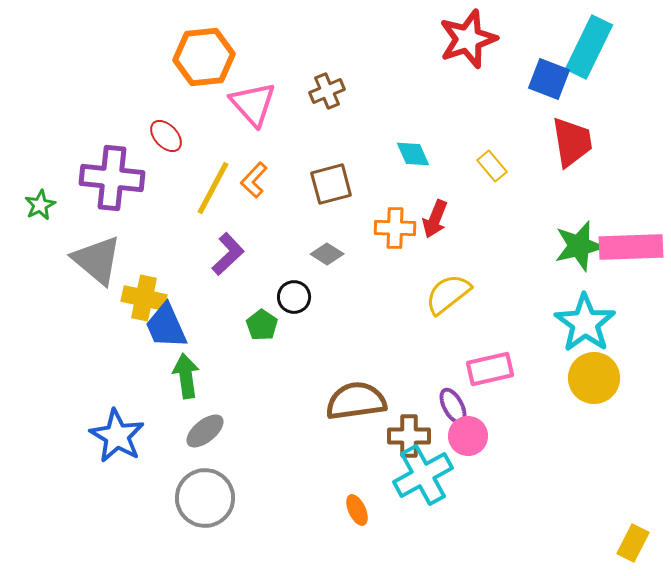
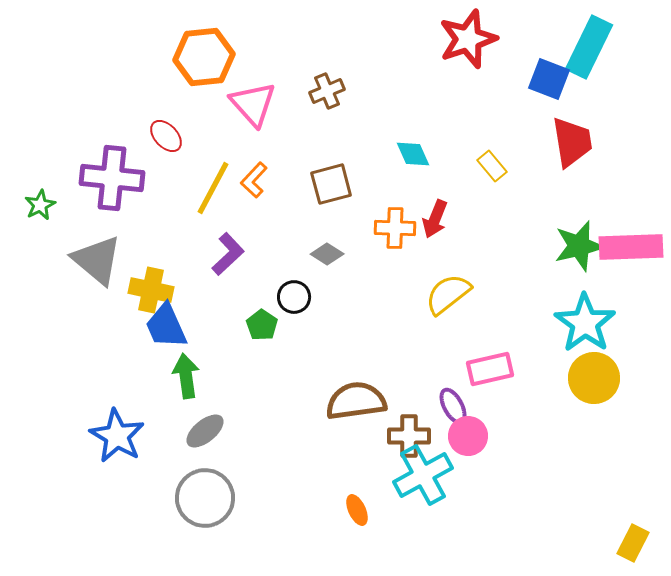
yellow cross at (144, 298): moved 7 px right, 8 px up
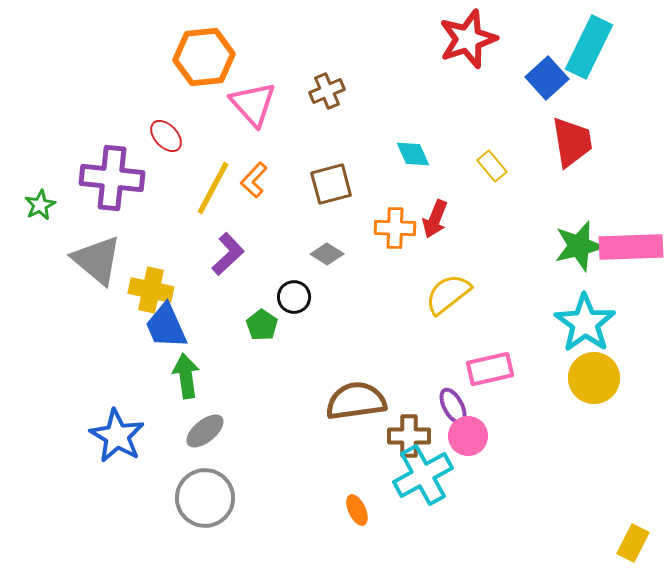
blue square at (549, 79): moved 2 px left, 1 px up; rotated 27 degrees clockwise
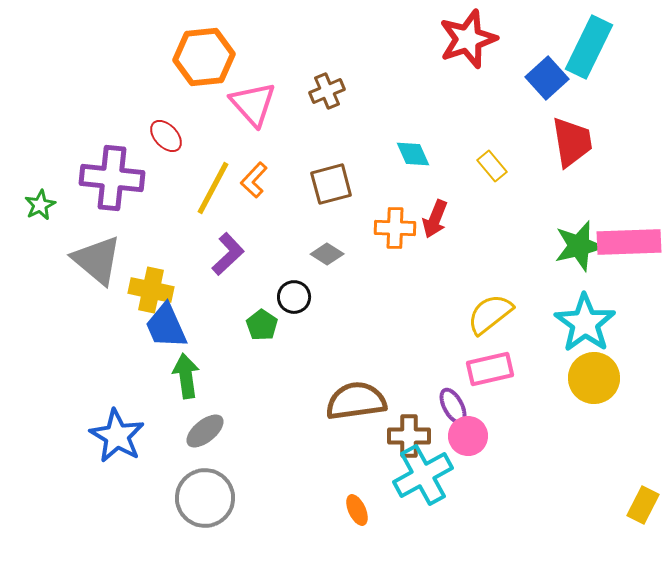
pink rectangle at (631, 247): moved 2 px left, 5 px up
yellow semicircle at (448, 294): moved 42 px right, 20 px down
yellow rectangle at (633, 543): moved 10 px right, 38 px up
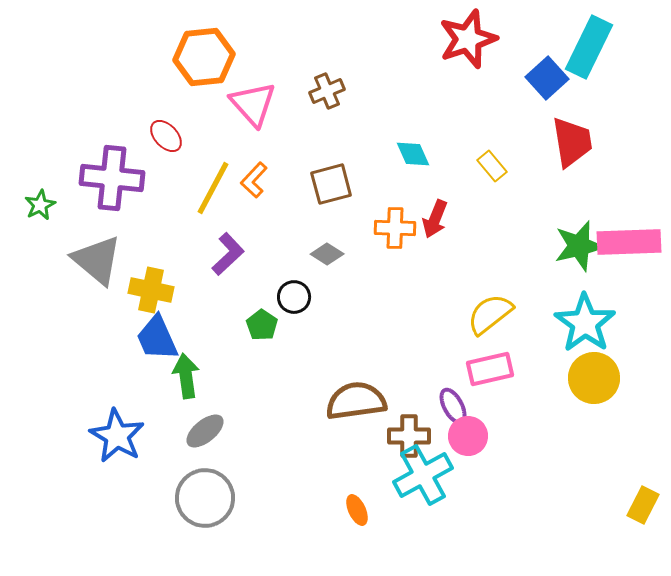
blue trapezoid at (166, 326): moved 9 px left, 12 px down
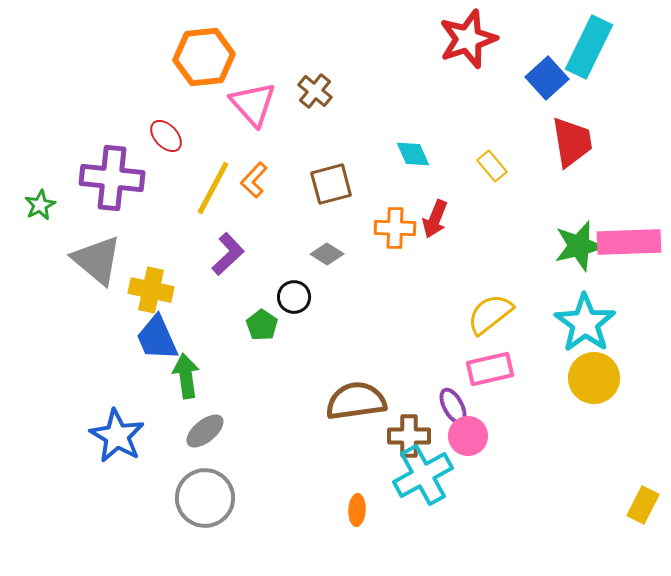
brown cross at (327, 91): moved 12 px left; rotated 28 degrees counterclockwise
orange ellipse at (357, 510): rotated 28 degrees clockwise
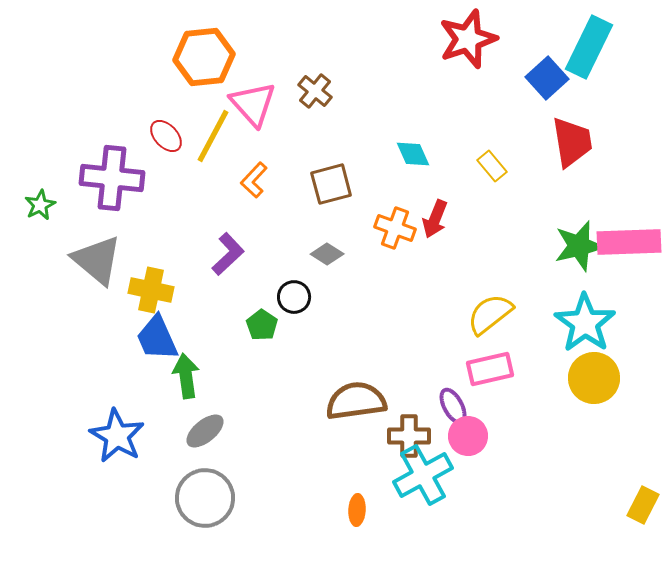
yellow line at (213, 188): moved 52 px up
orange cross at (395, 228): rotated 18 degrees clockwise
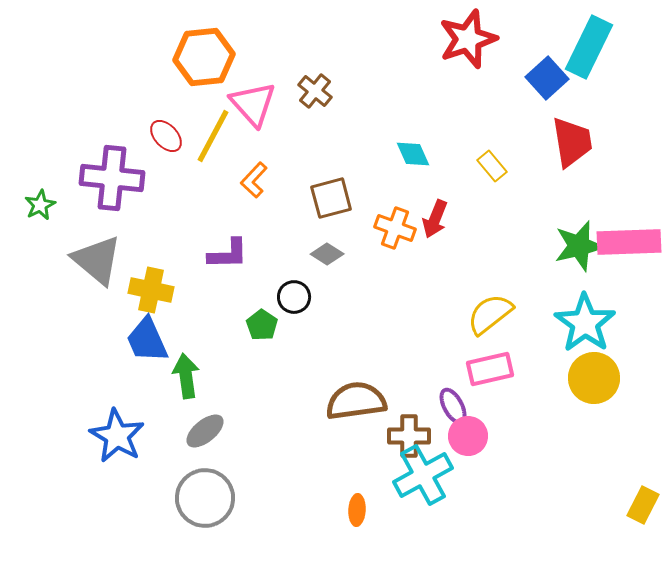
brown square at (331, 184): moved 14 px down
purple L-shape at (228, 254): rotated 42 degrees clockwise
blue trapezoid at (157, 338): moved 10 px left, 2 px down
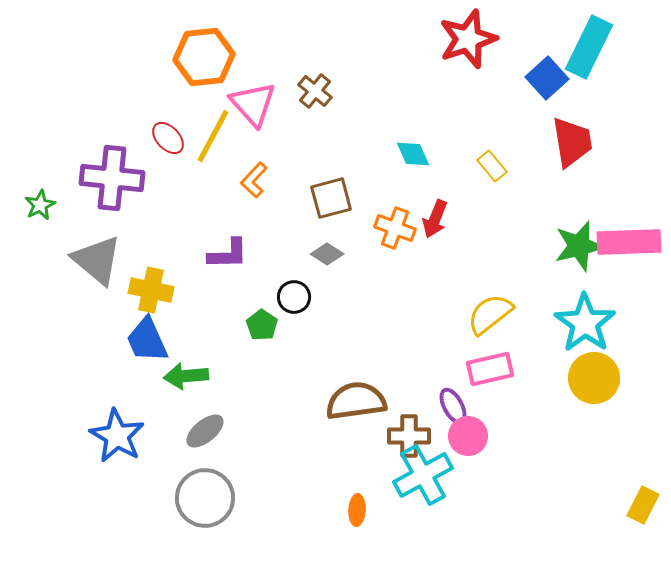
red ellipse at (166, 136): moved 2 px right, 2 px down
green arrow at (186, 376): rotated 87 degrees counterclockwise
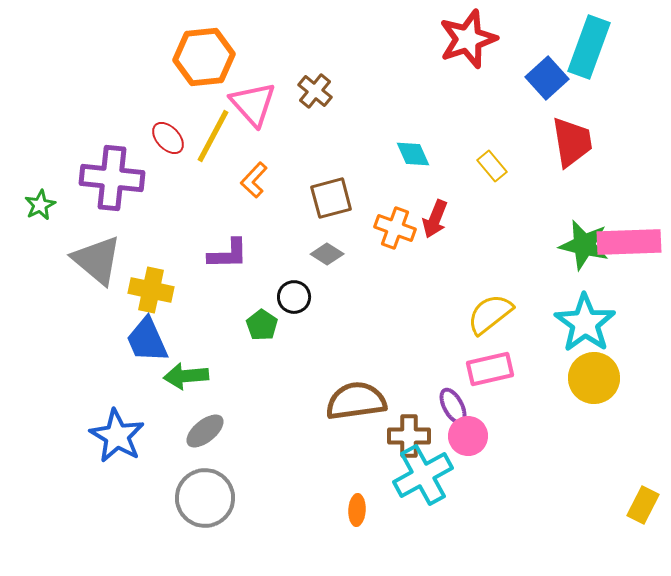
cyan rectangle at (589, 47): rotated 6 degrees counterclockwise
green star at (579, 246): moved 5 px right, 1 px up; rotated 27 degrees clockwise
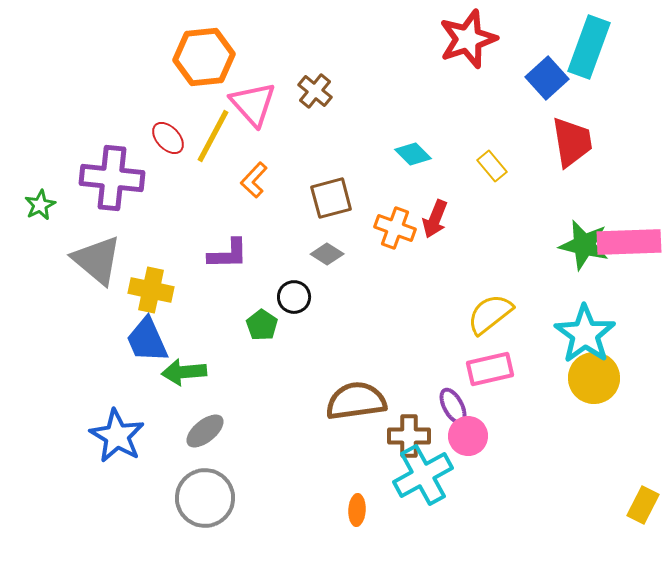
cyan diamond at (413, 154): rotated 21 degrees counterclockwise
cyan star at (585, 323): moved 11 px down
green arrow at (186, 376): moved 2 px left, 4 px up
